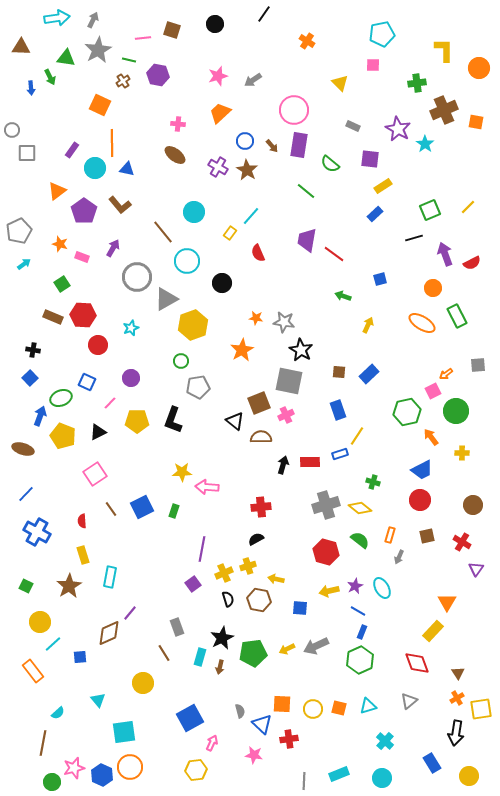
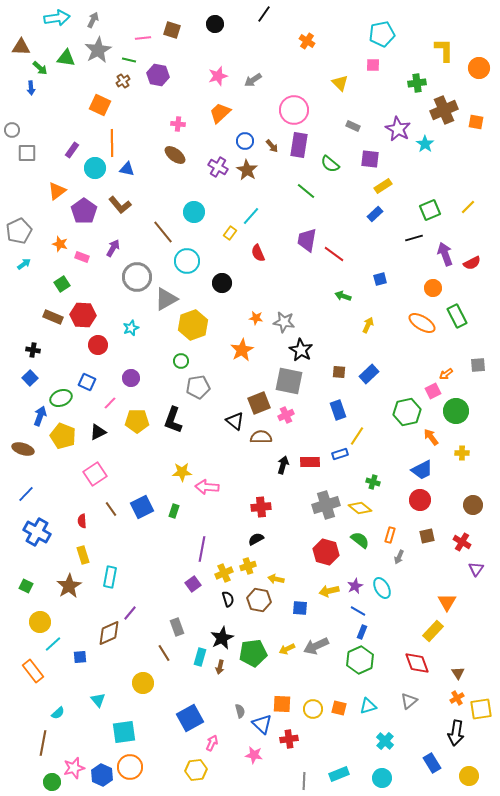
green arrow at (50, 77): moved 10 px left, 9 px up; rotated 21 degrees counterclockwise
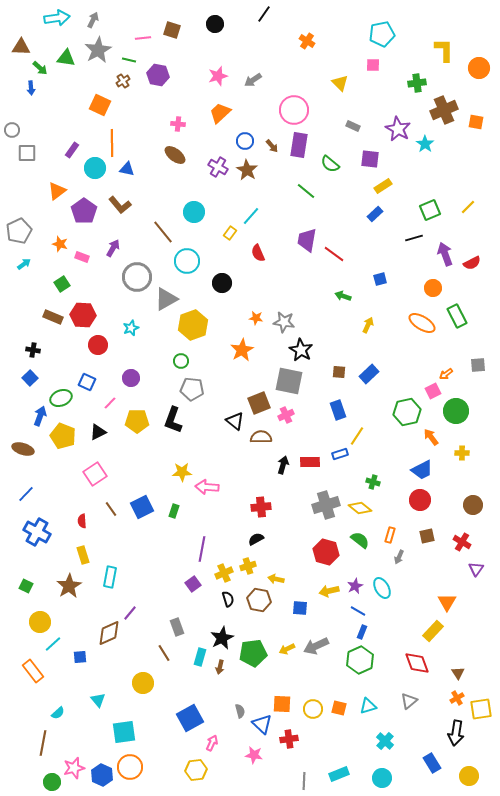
gray pentagon at (198, 387): moved 6 px left, 2 px down; rotated 15 degrees clockwise
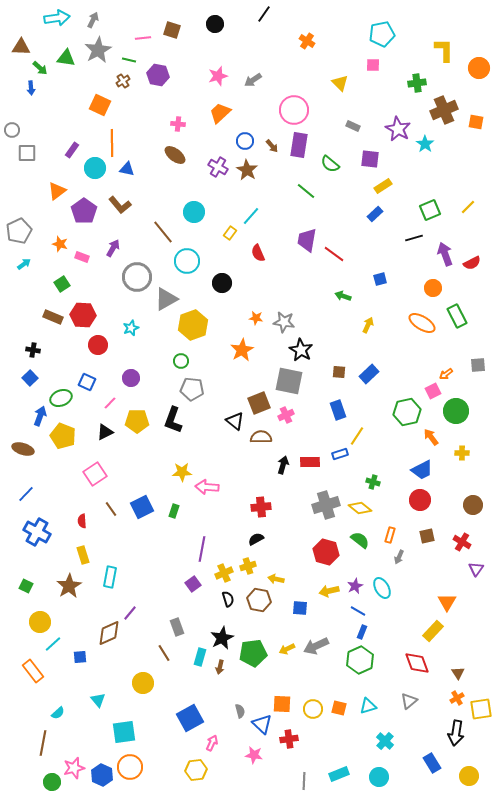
black triangle at (98, 432): moved 7 px right
cyan circle at (382, 778): moved 3 px left, 1 px up
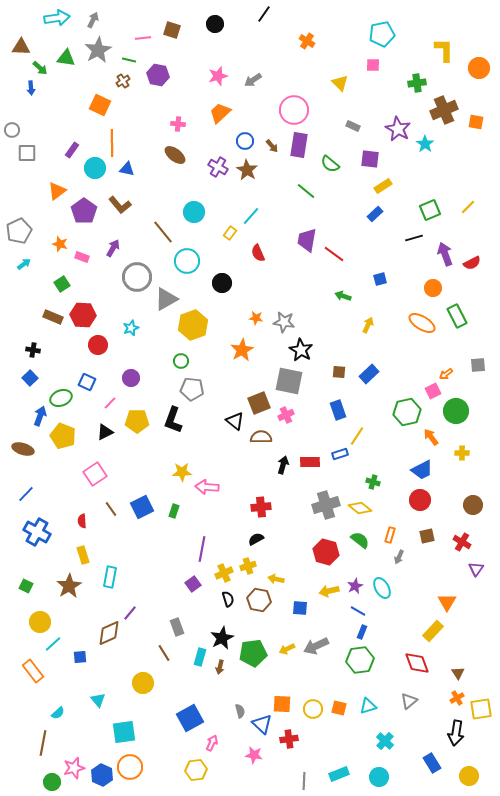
green hexagon at (360, 660): rotated 16 degrees clockwise
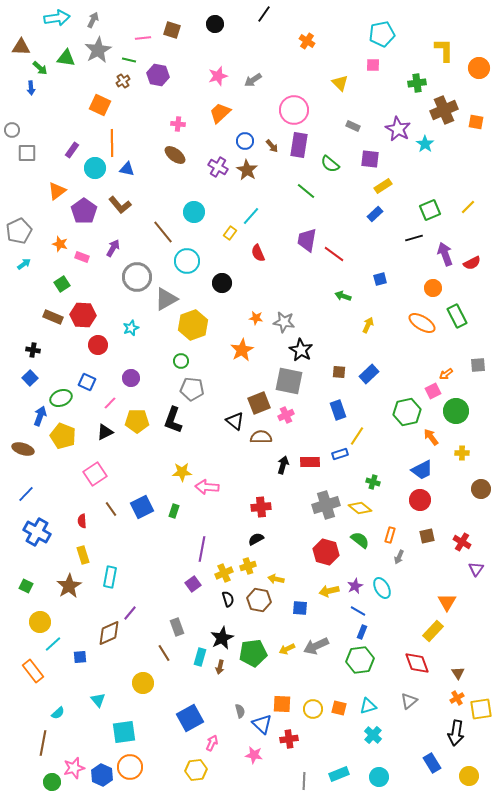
brown circle at (473, 505): moved 8 px right, 16 px up
cyan cross at (385, 741): moved 12 px left, 6 px up
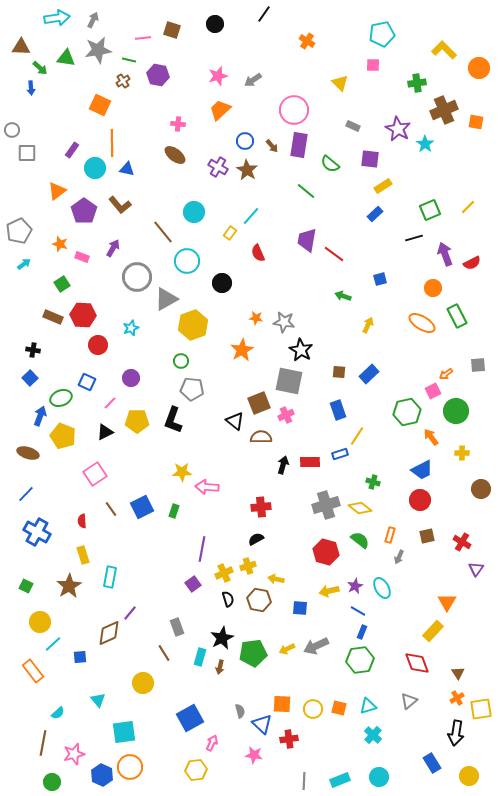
gray star at (98, 50): rotated 20 degrees clockwise
yellow L-shape at (444, 50): rotated 45 degrees counterclockwise
orange trapezoid at (220, 113): moved 3 px up
brown ellipse at (23, 449): moved 5 px right, 4 px down
pink star at (74, 768): moved 14 px up
cyan rectangle at (339, 774): moved 1 px right, 6 px down
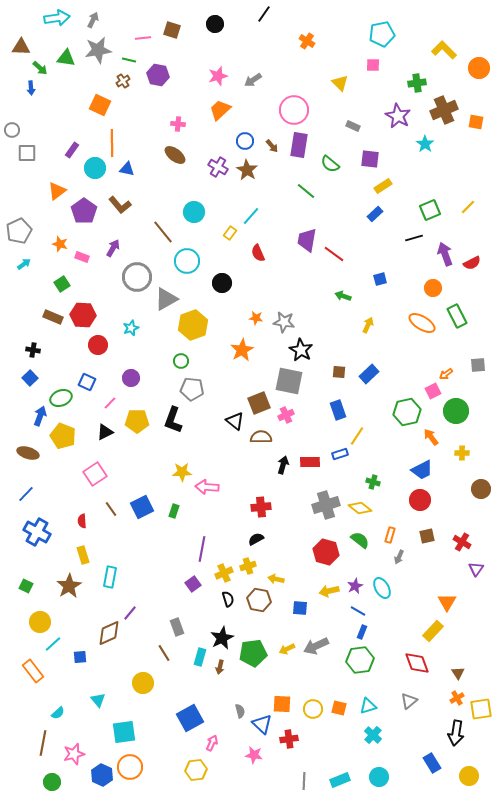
purple star at (398, 129): moved 13 px up
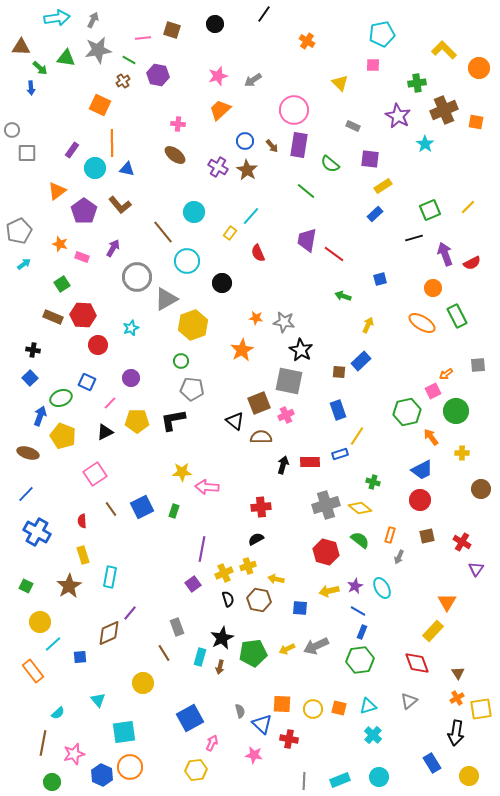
green line at (129, 60): rotated 16 degrees clockwise
blue rectangle at (369, 374): moved 8 px left, 13 px up
black L-shape at (173, 420): rotated 60 degrees clockwise
red cross at (289, 739): rotated 18 degrees clockwise
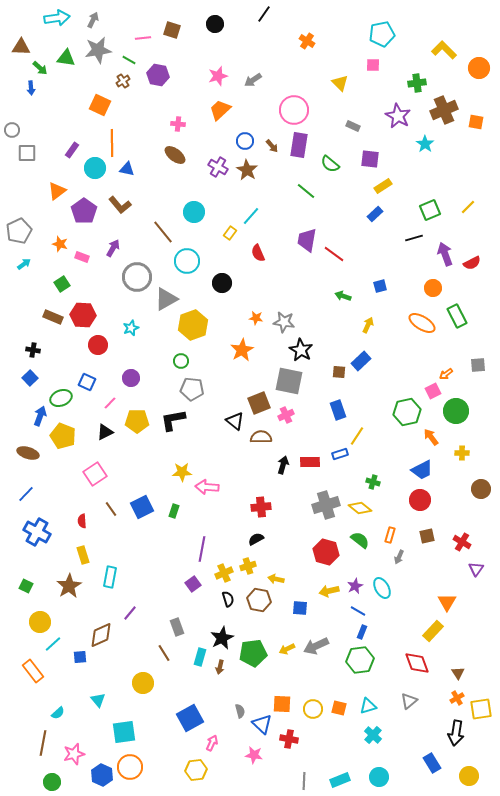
blue square at (380, 279): moved 7 px down
brown diamond at (109, 633): moved 8 px left, 2 px down
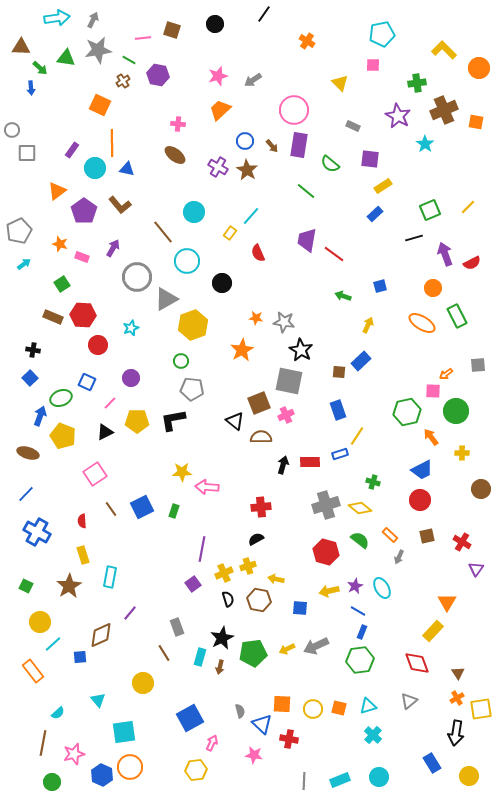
pink square at (433, 391): rotated 28 degrees clockwise
orange rectangle at (390, 535): rotated 63 degrees counterclockwise
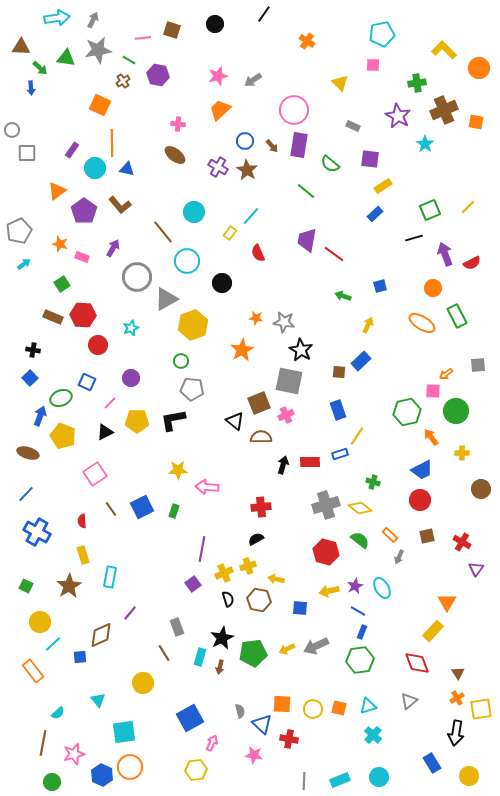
yellow star at (182, 472): moved 4 px left, 2 px up
